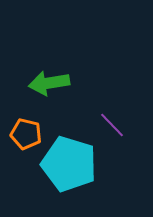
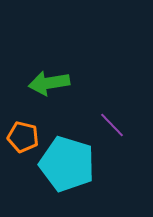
orange pentagon: moved 3 px left, 3 px down
cyan pentagon: moved 2 px left
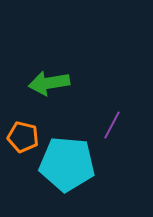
purple line: rotated 72 degrees clockwise
cyan pentagon: rotated 12 degrees counterclockwise
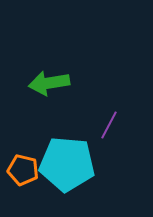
purple line: moved 3 px left
orange pentagon: moved 33 px down
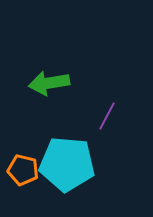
purple line: moved 2 px left, 9 px up
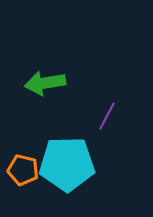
green arrow: moved 4 px left
cyan pentagon: rotated 6 degrees counterclockwise
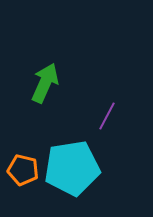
green arrow: rotated 123 degrees clockwise
cyan pentagon: moved 5 px right, 4 px down; rotated 8 degrees counterclockwise
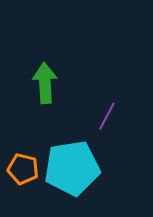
green arrow: rotated 27 degrees counterclockwise
orange pentagon: moved 1 px up
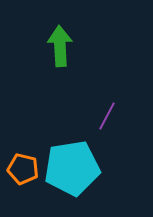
green arrow: moved 15 px right, 37 px up
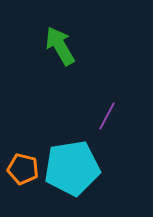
green arrow: rotated 27 degrees counterclockwise
